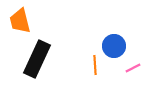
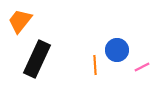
orange trapezoid: rotated 52 degrees clockwise
blue circle: moved 3 px right, 4 px down
pink line: moved 9 px right, 1 px up
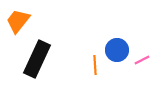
orange trapezoid: moved 2 px left
pink line: moved 7 px up
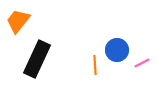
pink line: moved 3 px down
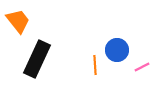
orange trapezoid: rotated 104 degrees clockwise
pink line: moved 4 px down
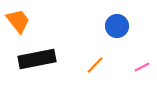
blue circle: moved 24 px up
black rectangle: rotated 54 degrees clockwise
orange line: rotated 48 degrees clockwise
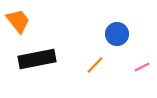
blue circle: moved 8 px down
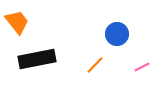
orange trapezoid: moved 1 px left, 1 px down
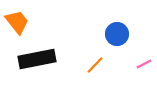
pink line: moved 2 px right, 3 px up
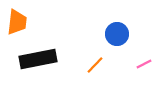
orange trapezoid: rotated 44 degrees clockwise
black rectangle: moved 1 px right
